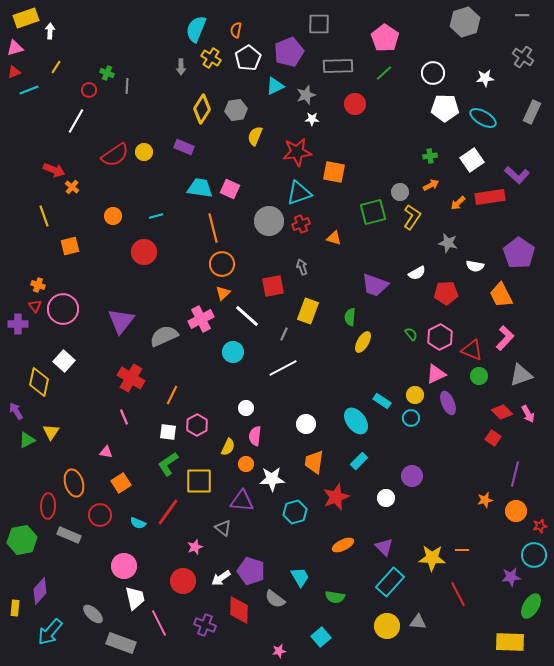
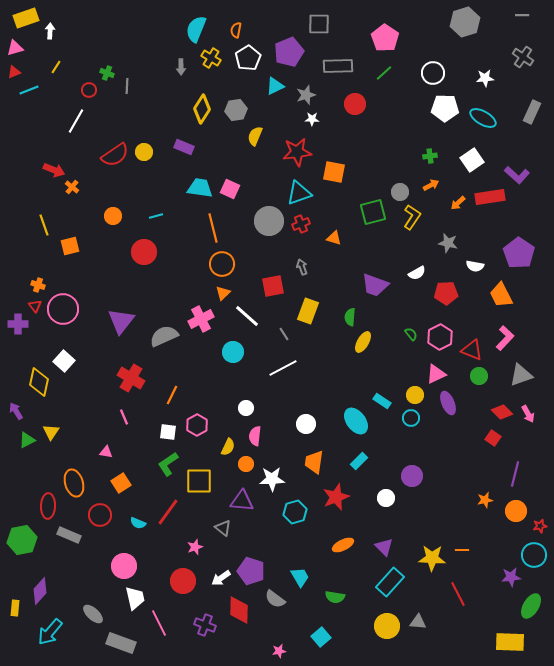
yellow line at (44, 216): moved 9 px down
gray line at (284, 334): rotated 56 degrees counterclockwise
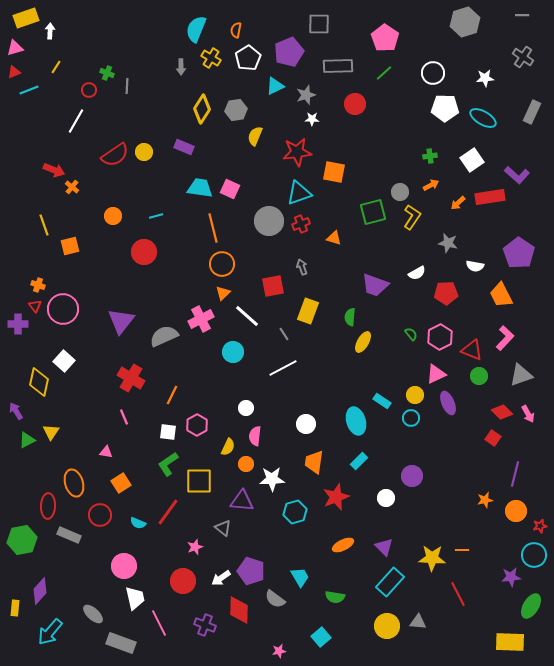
cyan ellipse at (356, 421): rotated 20 degrees clockwise
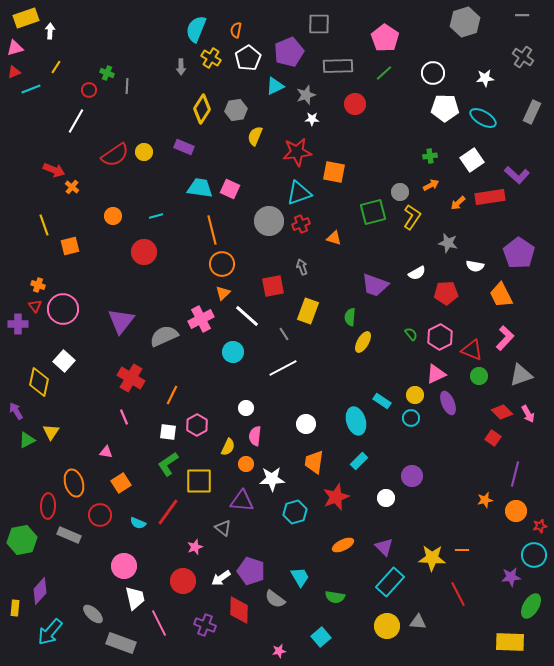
cyan line at (29, 90): moved 2 px right, 1 px up
orange line at (213, 228): moved 1 px left, 2 px down
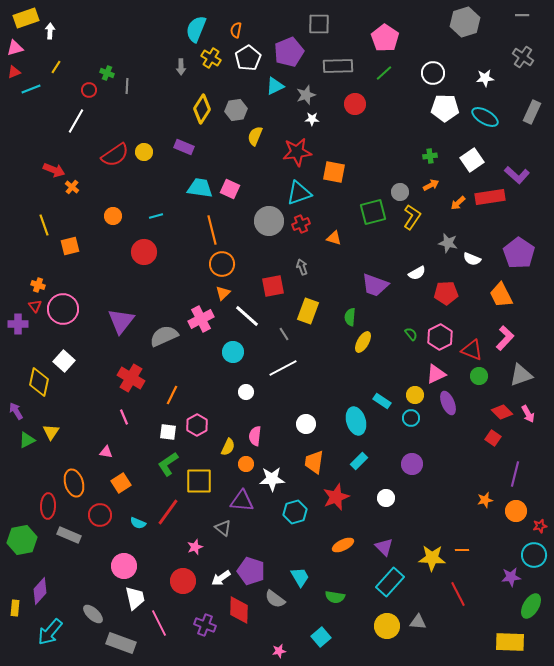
cyan ellipse at (483, 118): moved 2 px right, 1 px up
white semicircle at (475, 266): moved 3 px left, 7 px up; rotated 12 degrees clockwise
white circle at (246, 408): moved 16 px up
purple circle at (412, 476): moved 12 px up
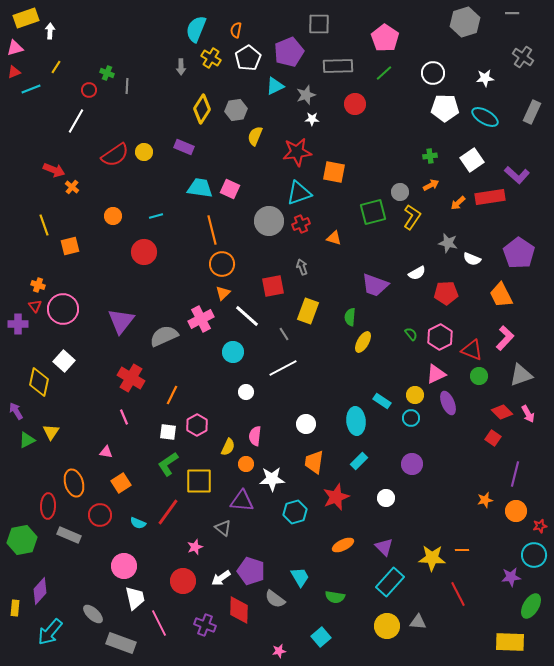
gray line at (522, 15): moved 10 px left, 2 px up
cyan ellipse at (356, 421): rotated 12 degrees clockwise
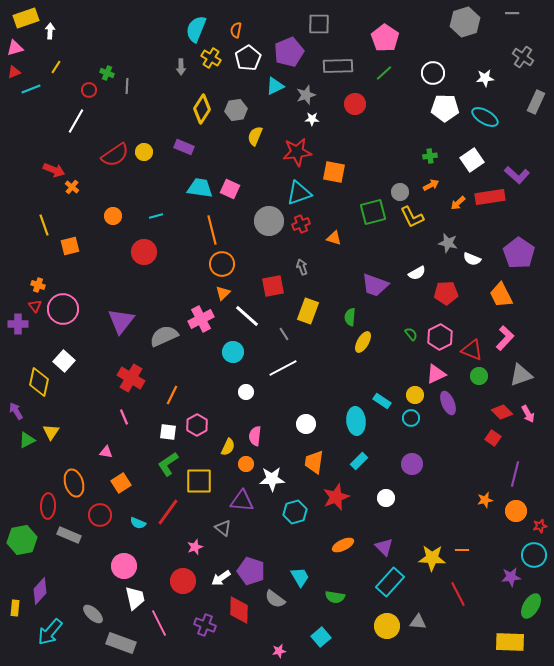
gray rectangle at (532, 112): moved 4 px right, 10 px up
yellow L-shape at (412, 217): rotated 120 degrees clockwise
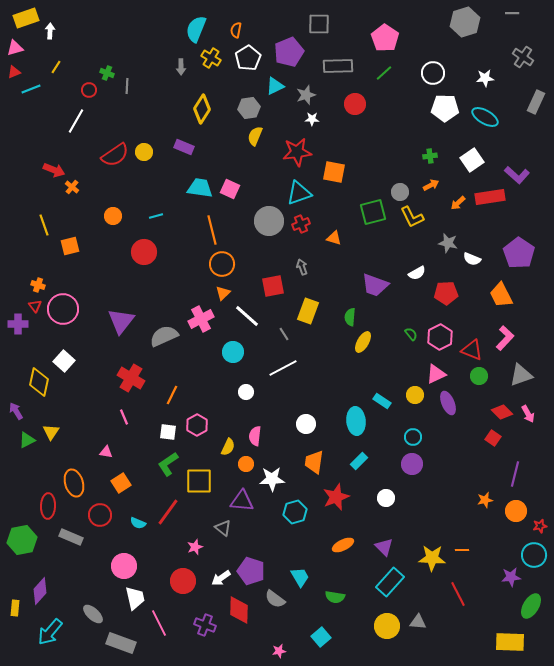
gray hexagon at (236, 110): moved 13 px right, 2 px up
cyan circle at (411, 418): moved 2 px right, 19 px down
gray rectangle at (69, 535): moved 2 px right, 2 px down
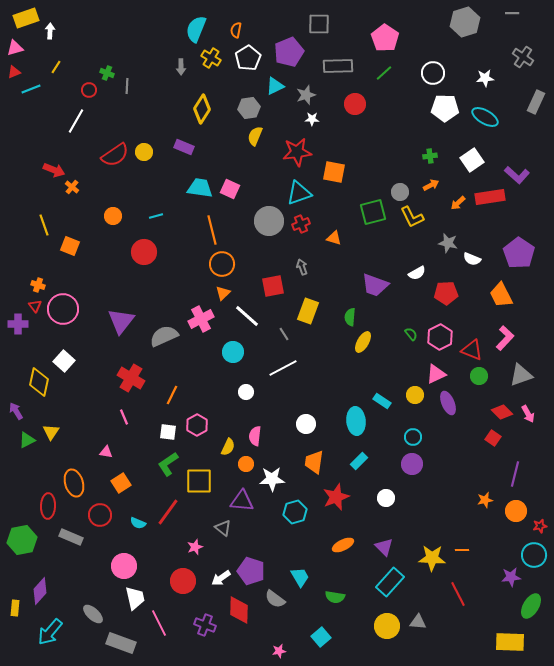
orange square at (70, 246): rotated 36 degrees clockwise
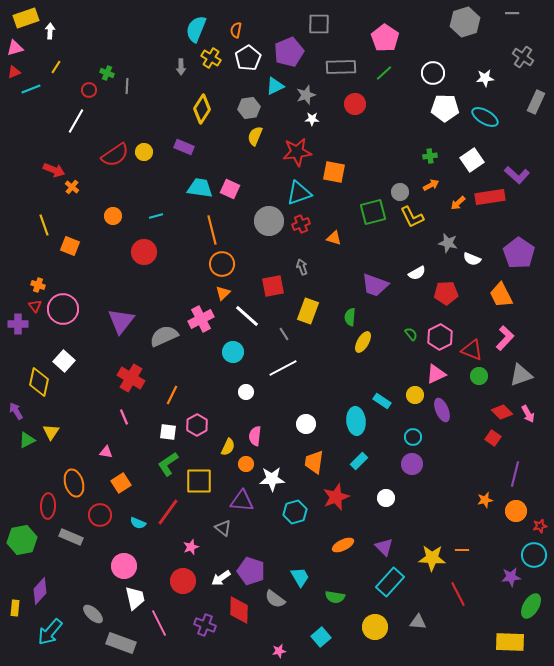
gray rectangle at (338, 66): moved 3 px right, 1 px down
purple ellipse at (448, 403): moved 6 px left, 7 px down
pink star at (195, 547): moved 4 px left
yellow circle at (387, 626): moved 12 px left, 1 px down
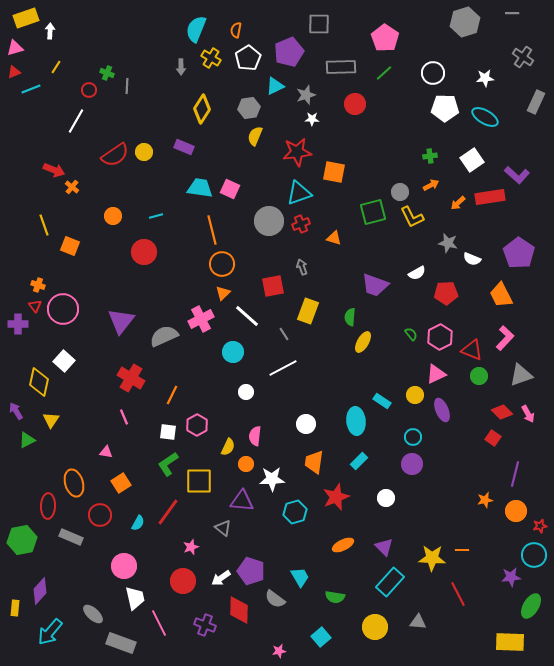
yellow triangle at (51, 432): moved 12 px up
cyan semicircle at (138, 523): rotated 84 degrees counterclockwise
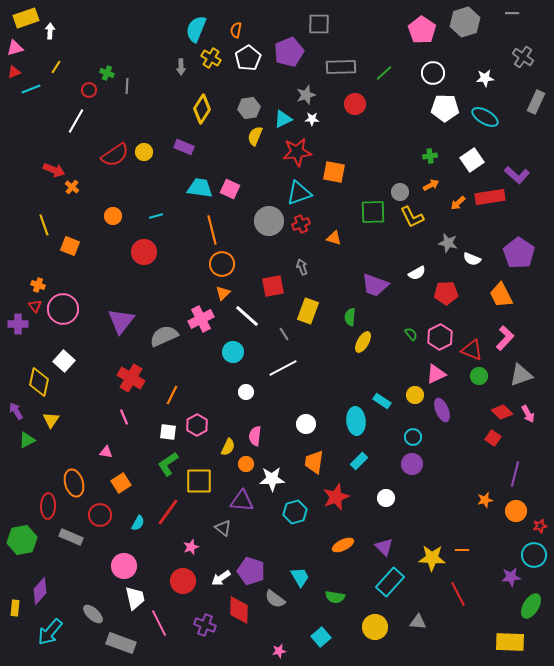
pink pentagon at (385, 38): moved 37 px right, 8 px up
cyan triangle at (275, 86): moved 8 px right, 33 px down
green square at (373, 212): rotated 12 degrees clockwise
